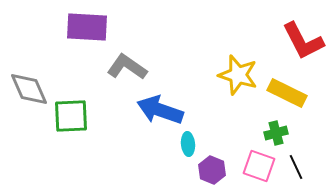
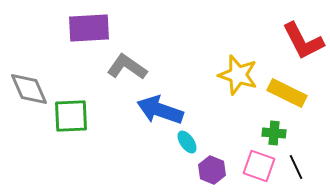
purple rectangle: moved 2 px right, 1 px down; rotated 6 degrees counterclockwise
green cross: moved 2 px left; rotated 20 degrees clockwise
cyan ellipse: moved 1 px left, 2 px up; rotated 30 degrees counterclockwise
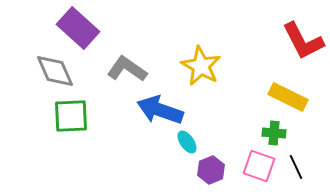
purple rectangle: moved 11 px left; rotated 45 degrees clockwise
gray L-shape: moved 2 px down
yellow star: moved 37 px left, 9 px up; rotated 12 degrees clockwise
gray diamond: moved 26 px right, 18 px up
yellow rectangle: moved 1 px right, 4 px down
purple hexagon: moved 1 px left; rotated 16 degrees clockwise
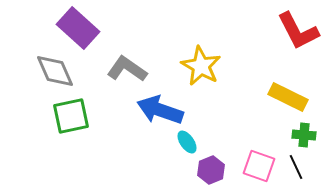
red L-shape: moved 5 px left, 10 px up
green square: rotated 9 degrees counterclockwise
green cross: moved 30 px right, 2 px down
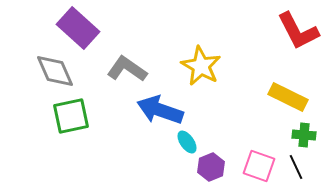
purple hexagon: moved 3 px up
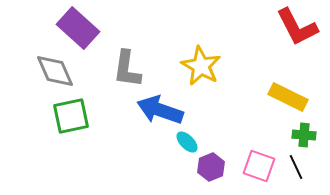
red L-shape: moved 1 px left, 4 px up
gray L-shape: rotated 117 degrees counterclockwise
cyan ellipse: rotated 10 degrees counterclockwise
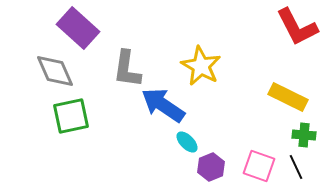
blue arrow: moved 3 px right, 5 px up; rotated 15 degrees clockwise
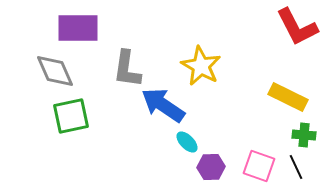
purple rectangle: rotated 42 degrees counterclockwise
purple hexagon: rotated 20 degrees clockwise
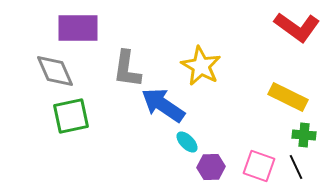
red L-shape: rotated 27 degrees counterclockwise
